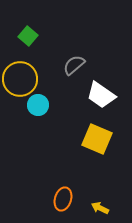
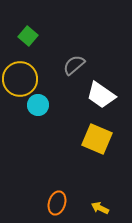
orange ellipse: moved 6 px left, 4 px down
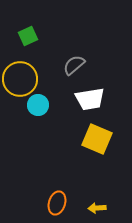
green square: rotated 24 degrees clockwise
white trapezoid: moved 11 px left, 4 px down; rotated 44 degrees counterclockwise
yellow arrow: moved 3 px left; rotated 30 degrees counterclockwise
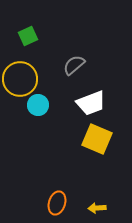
white trapezoid: moved 1 px right, 4 px down; rotated 12 degrees counterclockwise
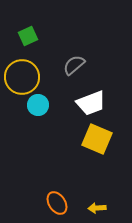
yellow circle: moved 2 px right, 2 px up
orange ellipse: rotated 50 degrees counterclockwise
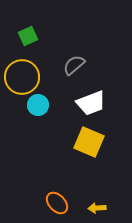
yellow square: moved 8 px left, 3 px down
orange ellipse: rotated 10 degrees counterclockwise
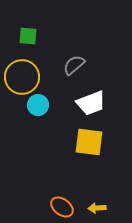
green square: rotated 30 degrees clockwise
yellow square: rotated 16 degrees counterclockwise
orange ellipse: moved 5 px right, 4 px down; rotated 10 degrees counterclockwise
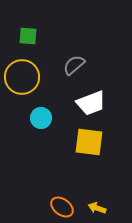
cyan circle: moved 3 px right, 13 px down
yellow arrow: rotated 24 degrees clockwise
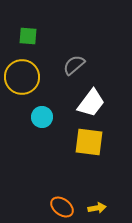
white trapezoid: rotated 32 degrees counterclockwise
cyan circle: moved 1 px right, 1 px up
yellow arrow: rotated 150 degrees clockwise
